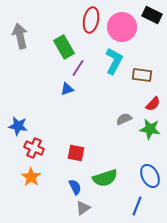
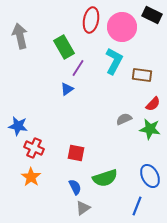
blue triangle: rotated 16 degrees counterclockwise
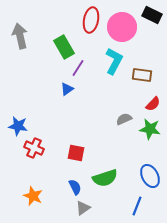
orange star: moved 2 px right, 19 px down; rotated 12 degrees counterclockwise
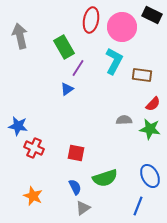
gray semicircle: moved 1 px down; rotated 21 degrees clockwise
blue line: moved 1 px right
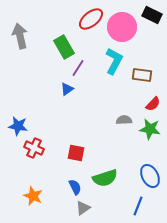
red ellipse: moved 1 px up; rotated 40 degrees clockwise
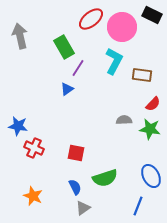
blue ellipse: moved 1 px right
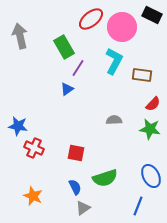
gray semicircle: moved 10 px left
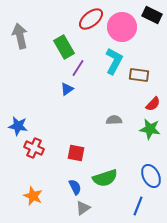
brown rectangle: moved 3 px left
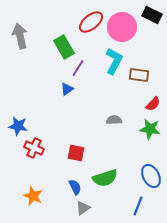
red ellipse: moved 3 px down
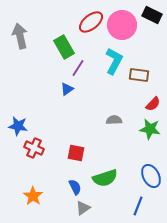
pink circle: moved 2 px up
orange star: rotated 12 degrees clockwise
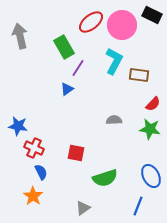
blue semicircle: moved 34 px left, 15 px up
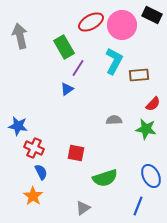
red ellipse: rotated 10 degrees clockwise
brown rectangle: rotated 12 degrees counterclockwise
green star: moved 4 px left
